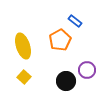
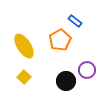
yellow ellipse: moved 1 px right; rotated 15 degrees counterclockwise
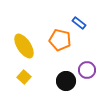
blue rectangle: moved 4 px right, 2 px down
orange pentagon: rotated 30 degrees counterclockwise
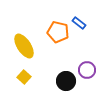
orange pentagon: moved 2 px left, 8 px up
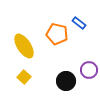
orange pentagon: moved 1 px left, 2 px down
purple circle: moved 2 px right
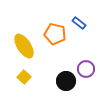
orange pentagon: moved 2 px left
purple circle: moved 3 px left, 1 px up
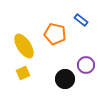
blue rectangle: moved 2 px right, 3 px up
purple circle: moved 4 px up
yellow square: moved 1 px left, 4 px up; rotated 24 degrees clockwise
black circle: moved 1 px left, 2 px up
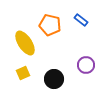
orange pentagon: moved 5 px left, 9 px up
yellow ellipse: moved 1 px right, 3 px up
black circle: moved 11 px left
